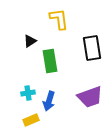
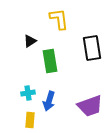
purple trapezoid: moved 9 px down
yellow rectangle: moved 1 px left; rotated 63 degrees counterclockwise
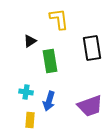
cyan cross: moved 2 px left, 1 px up; rotated 16 degrees clockwise
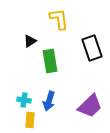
black rectangle: rotated 10 degrees counterclockwise
cyan cross: moved 2 px left, 8 px down
purple trapezoid: rotated 24 degrees counterclockwise
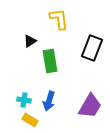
black rectangle: rotated 40 degrees clockwise
purple trapezoid: rotated 16 degrees counterclockwise
yellow rectangle: rotated 63 degrees counterclockwise
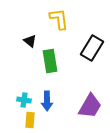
black triangle: rotated 48 degrees counterclockwise
black rectangle: rotated 10 degrees clockwise
blue arrow: moved 2 px left; rotated 18 degrees counterclockwise
yellow rectangle: rotated 63 degrees clockwise
